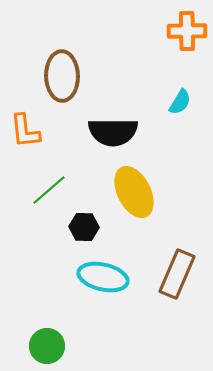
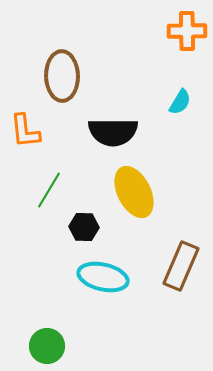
green line: rotated 18 degrees counterclockwise
brown rectangle: moved 4 px right, 8 px up
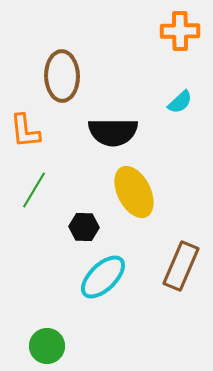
orange cross: moved 7 px left
cyan semicircle: rotated 16 degrees clockwise
green line: moved 15 px left
cyan ellipse: rotated 57 degrees counterclockwise
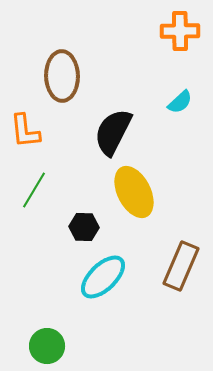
black semicircle: rotated 117 degrees clockwise
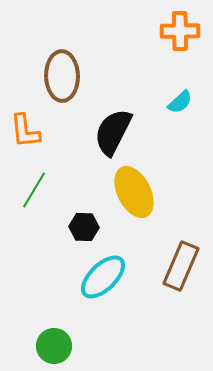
green circle: moved 7 px right
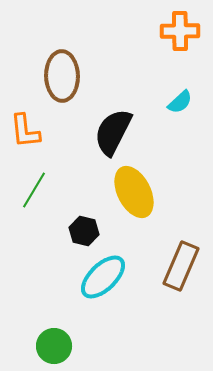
black hexagon: moved 4 px down; rotated 12 degrees clockwise
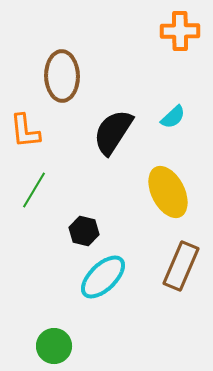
cyan semicircle: moved 7 px left, 15 px down
black semicircle: rotated 6 degrees clockwise
yellow ellipse: moved 34 px right
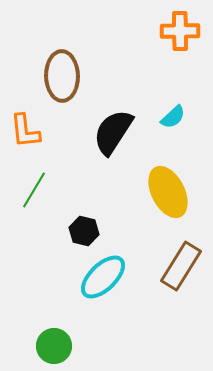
brown rectangle: rotated 9 degrees clockwise
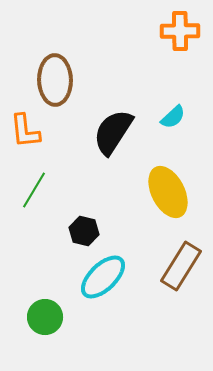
brown ellipse: moved 7 px left, 4 px down
green circle: moved 9 px left, 29 px up
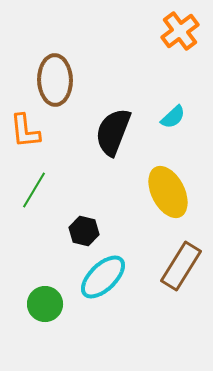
orange cross: rotated 36 degrees counterclockwise
black semicircle: rotated 12 degrees counterclockwise
green circle: moved 13 px up
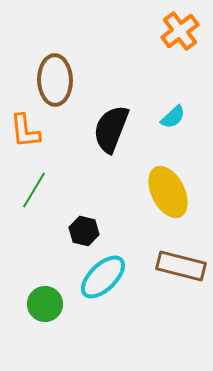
black semicircle: moved 2 px left, 3 px up
brown rectangle: rotated 72 degrees clockwise
